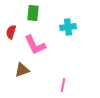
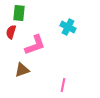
green rectangle: moved 14 px left
cyan cross: rotated 35 degrees clockwise
pink L-shape: rotated 85 degrees counterclockwise
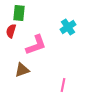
cyan cross: rotated 28 degrees clockwise
red semicircle: moved 1 px up
pink L-shape: moved 1 px right
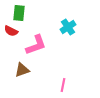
red semicircle: rotated 80 degrees counterclockwise
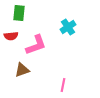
red semicircle: moved 5 px down; rotated 32 degrees counterclockwise
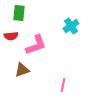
cyan cross: moved 3 px right, 1 px up
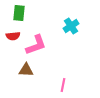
red semicircle: moved 2 px right
brown triangle: moved 4 px right; rotated 21 degrees clockwise
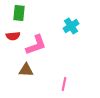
pink line: moved 1 px right, 1 px up
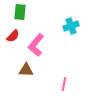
green rectangle: moved 1 px right, 1 px up
cyan cross: rotated 14 degrees clockwise
red semicircle: rotated 40 degrees counterclockwise
pink L-shape: rotated 150 degrees clockwise
